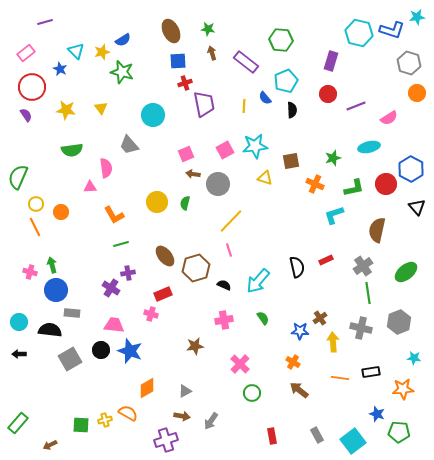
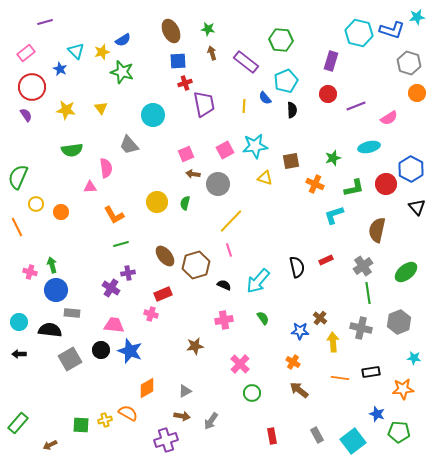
orange line at (35, 227): moved 18 px left
brown hexagon at (196, 268): moved 3 px up
brown cross at (320, 318): rotated 16 degrees counterclockwise
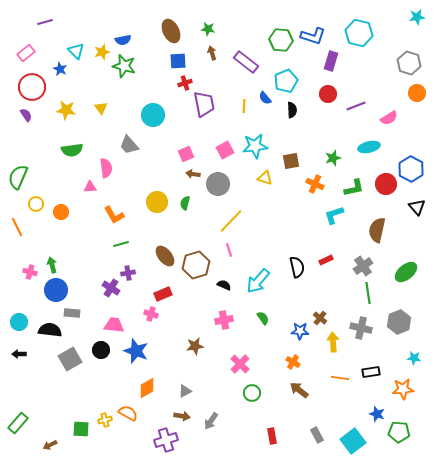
blue L-shape at (392, 30): moved 79 px left, 6 px down
blue semicircle at (123, 40): rotated 21 degrees clockwise
green star at (122, 72): moved 2 px right, 6 px up
blue star at (130, 351): moved 6 px right
green square at (81, 425): moved 4 px down
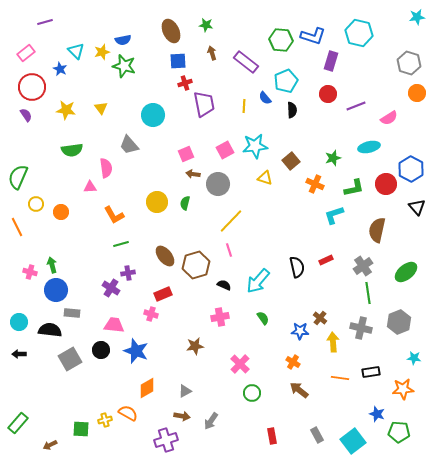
green star at (208, 29): moved 2 px left, 4 px up
brown square at (291, 161): rotated 30 degrees counterclockwise
pink cross at (224, 320): moved 4 px left, 3 px up
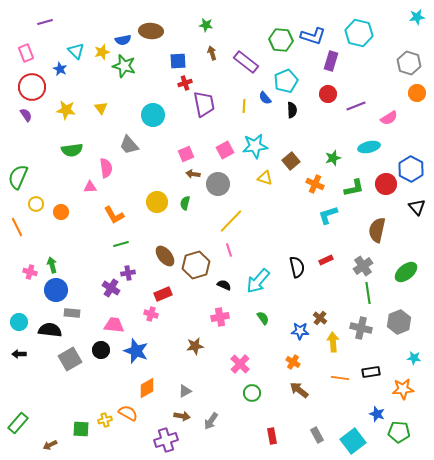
brown ellipse at (171, 31): moved 20 px left; rotated 60 degrees counterclockwise
pink rectangle at (26, 53): rotated 72 degrees counterclockwise
cyan L-shape at (334, 215): moved 6 px left
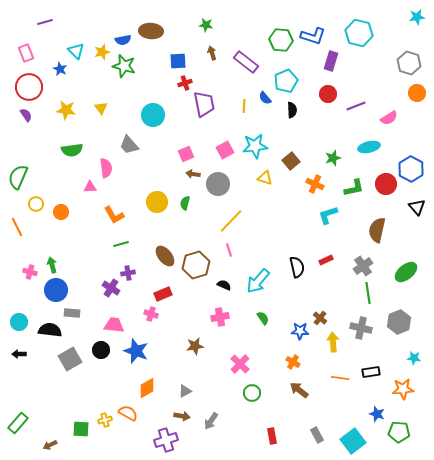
red circle at (32, 87): moved 3 px left
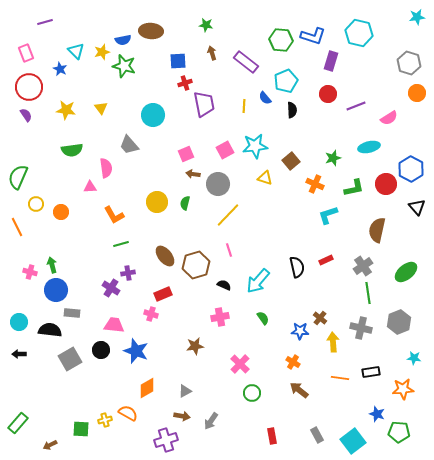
yellow line at (231, 221): moved 3 px left, 6 px up
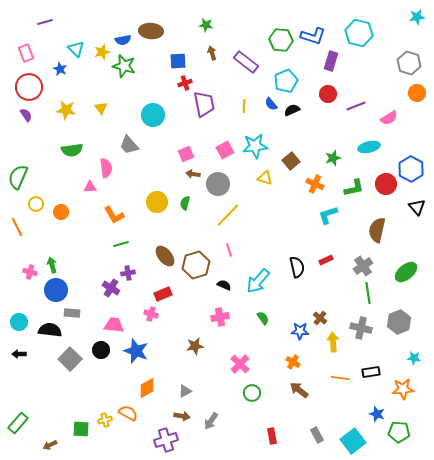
cyan triangle at (76, 51): moved 2 px up
blue semicircle at (265, 98): moved 6 px right, 6 px down
black semicircle at (292, 110): rotated 112 degrees counterclockwise
gray square at (70, 359): rotated 15 degrees counterclockwise
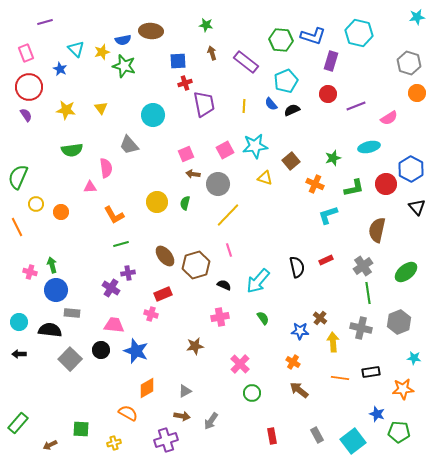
yellow cross at (105, 420): moved 9 px right, 23 px down
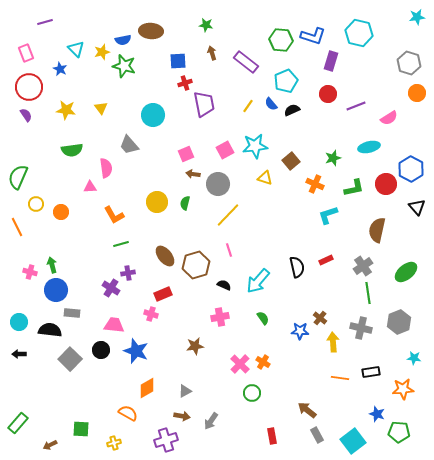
yellow line at (244, 106): moved 4 px right; rotated 32 degrees clockwise
orange cross at (293, 362): moved 30 px left
brown arrow at (299, 390): moved 8 px right, 20 px down
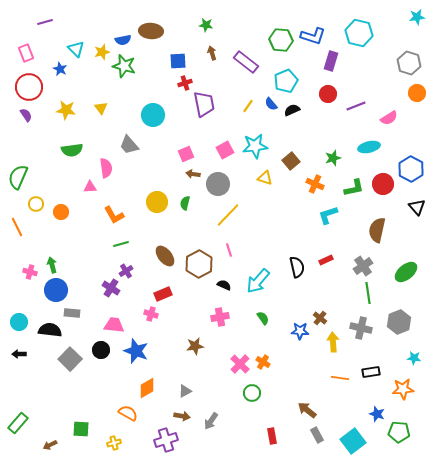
red circle at (386, 184): moved 3 px left
brown hexagon at (196, 265): moved 3 px right, 1 px up; rotated 12 degrees counterclockwise
purple cross at (128, 273): moved 2 px left, 2 px up; rotated 24 degrees counterclockwise
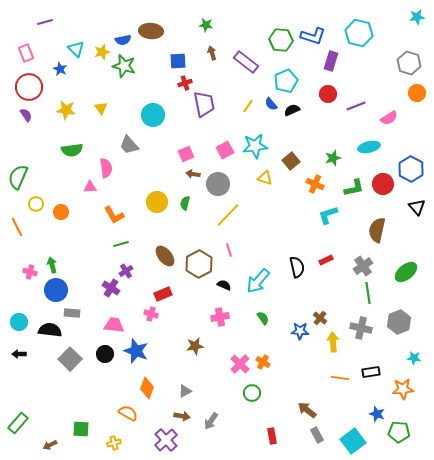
black circle at (101, 350): moved 4 px right, 4 px down
orange diamond at (147, 388): rotated 40 degrees counterclockwise
purple cross at (166, 440): rotated 25 degrees counterclockwise
